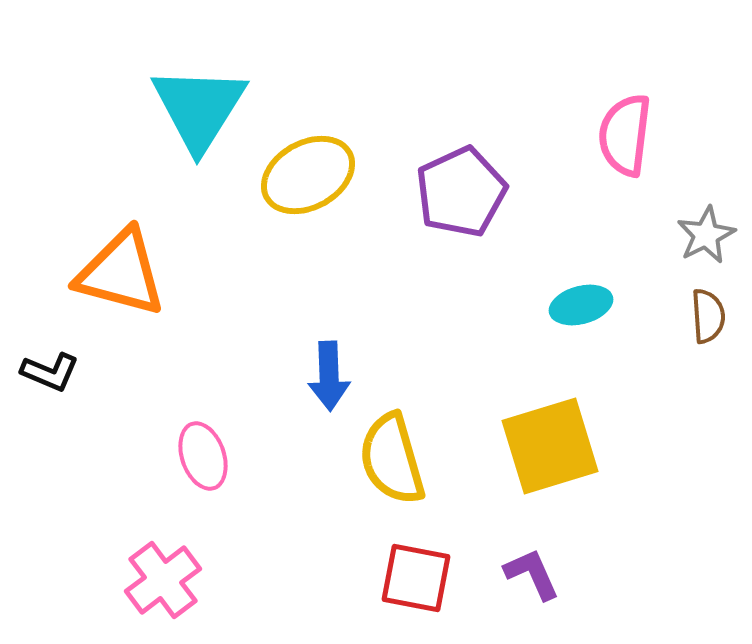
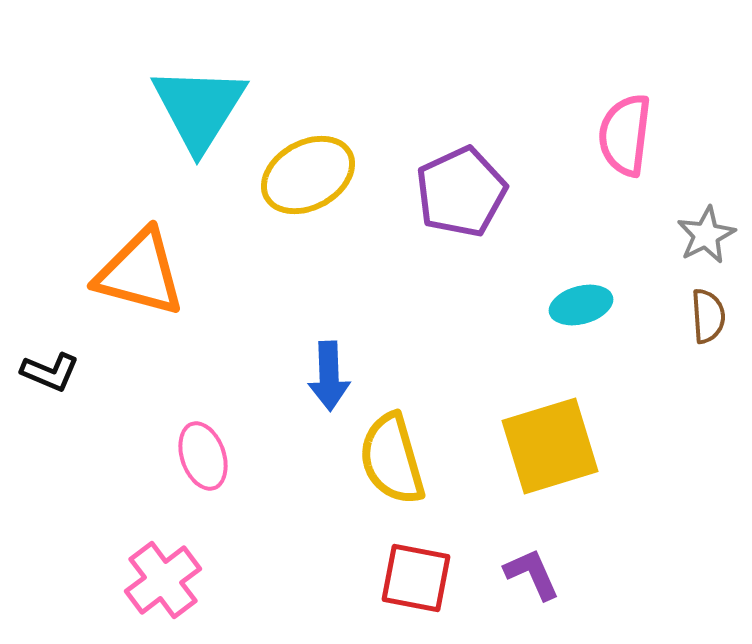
orange triangle: moved 19 px right
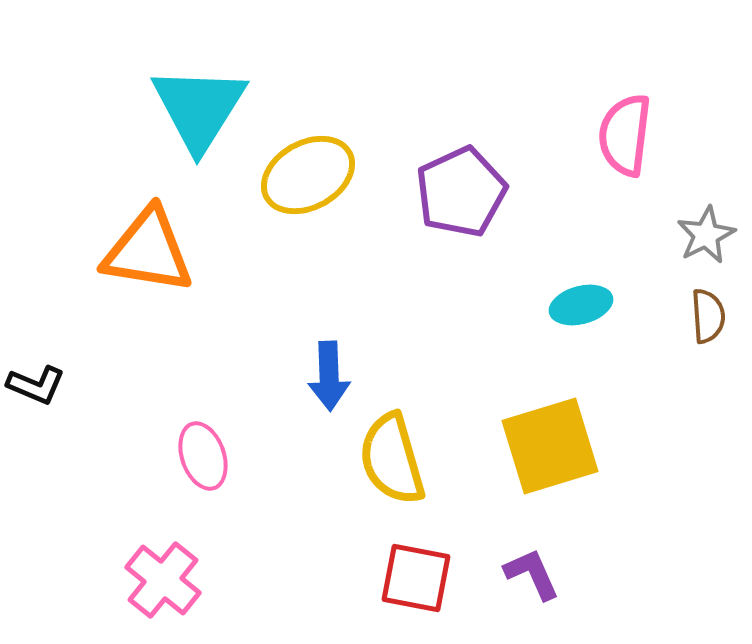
orange triangle: moved 8 px right, 22 px up; rotated 6 degrees counterclockwise
black L-shape: moved 14 px left, 13 px down
pink cross: rotated 14 degrees counterclockwise
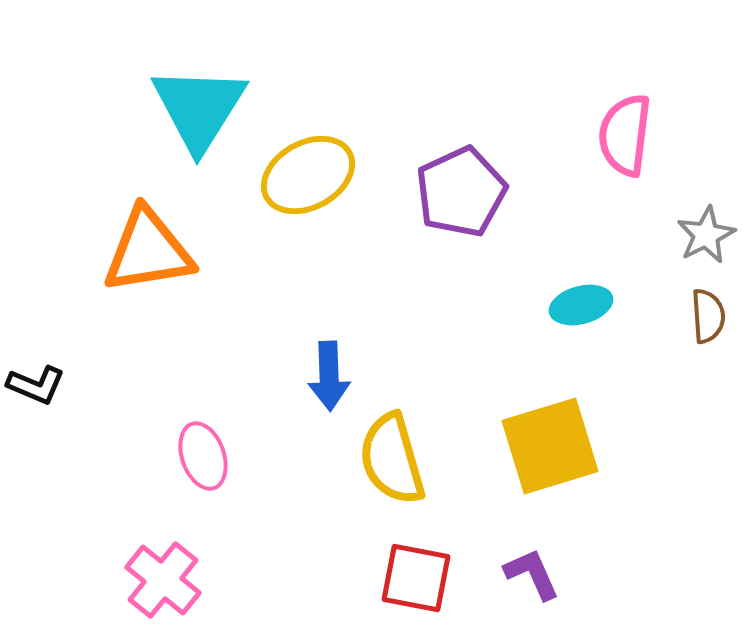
orange triangle: rotated 18 degrees counterclockwise
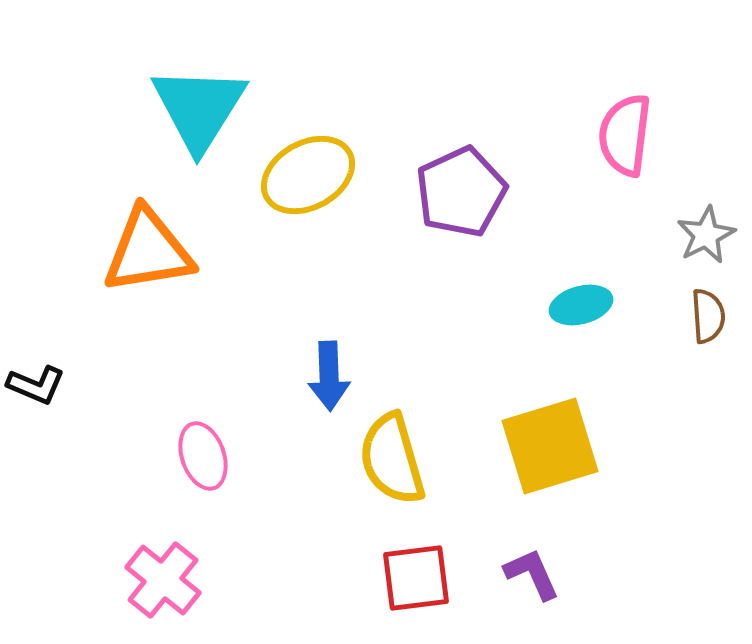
red square: rotated 18 degrees counterclockwise
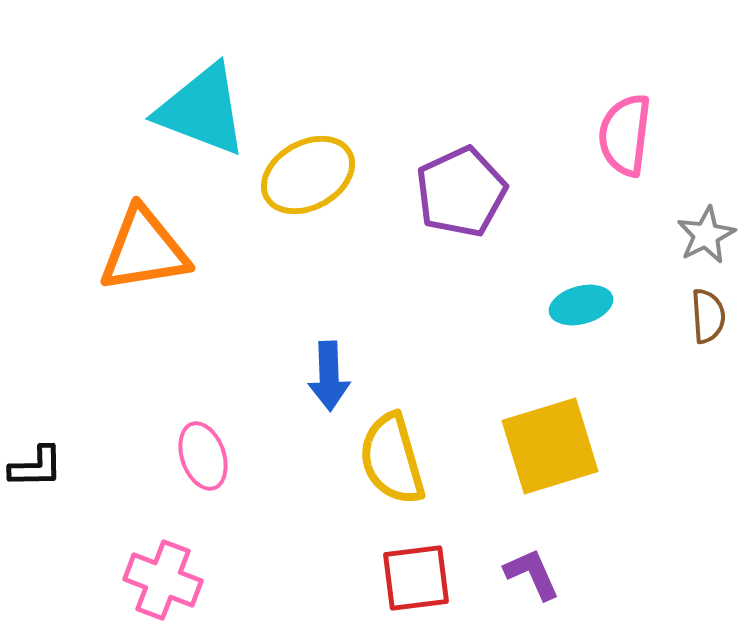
cyan triangle: moved 3 px right, 2 px down; rotated 41 degrees counterclockwise
orange triangle: moved 4 px left, 1 px up
black L-shape: moved 82 px down; rotated 24 degrees counterclockwise
pink cross: rotated 18 degrees counterclockwise
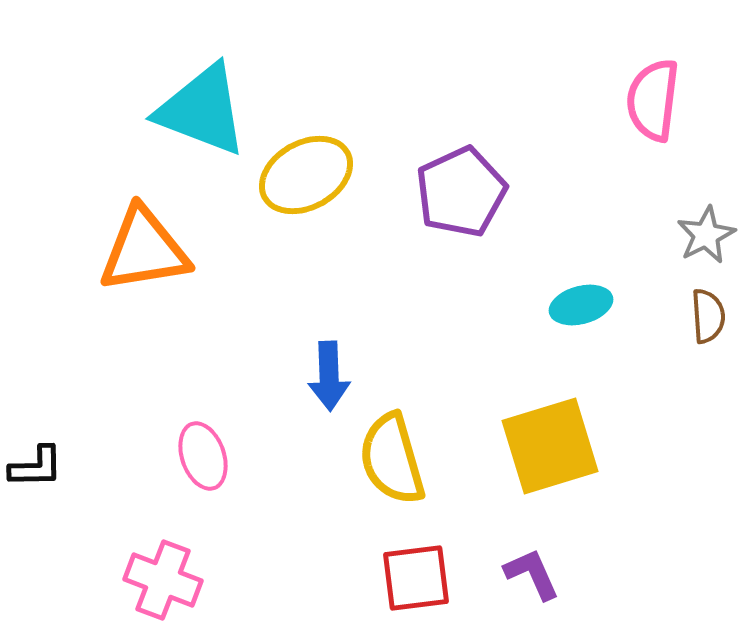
pink semicircle: moved 28 px right, 35 px up
yellow ellipse: moved 2 px left
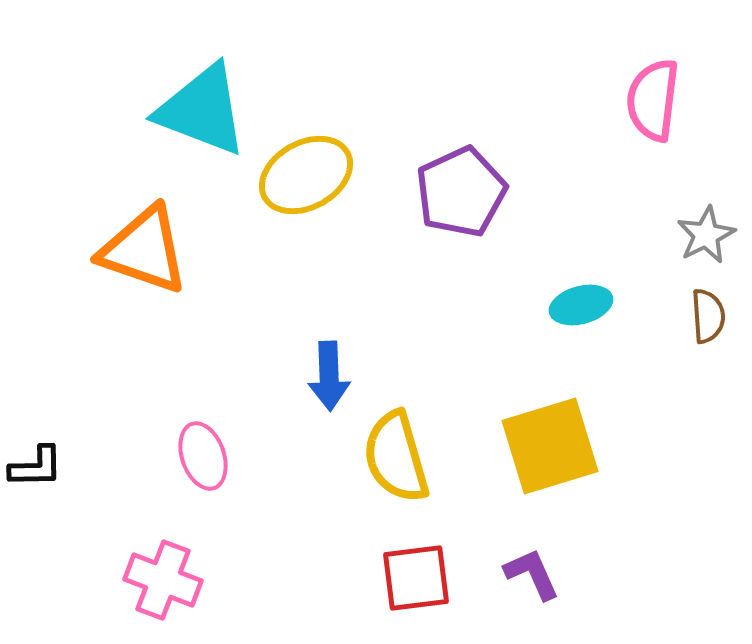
orange triangle: rotated 28 degrees clockwise
yellow semicircle: moved 4 px right, 2 px up
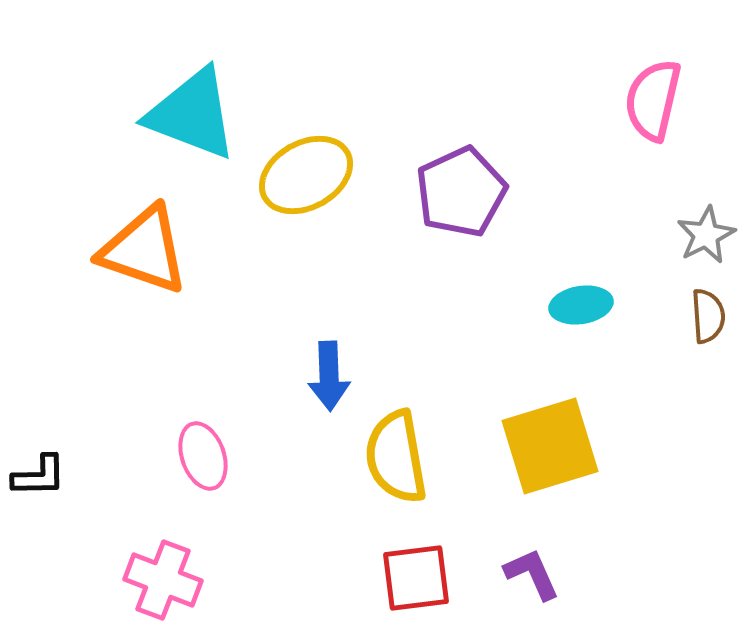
pink semicircle: rotated 6 degrees clockwise
cyan triangle: moved 10 px left, 4 px down
cyan ellipse: rotated 6 degrees clockwise
yellow semicircle: rotated 6 degrees clockwise
black L-shape: moved 3 px right, 9 px down
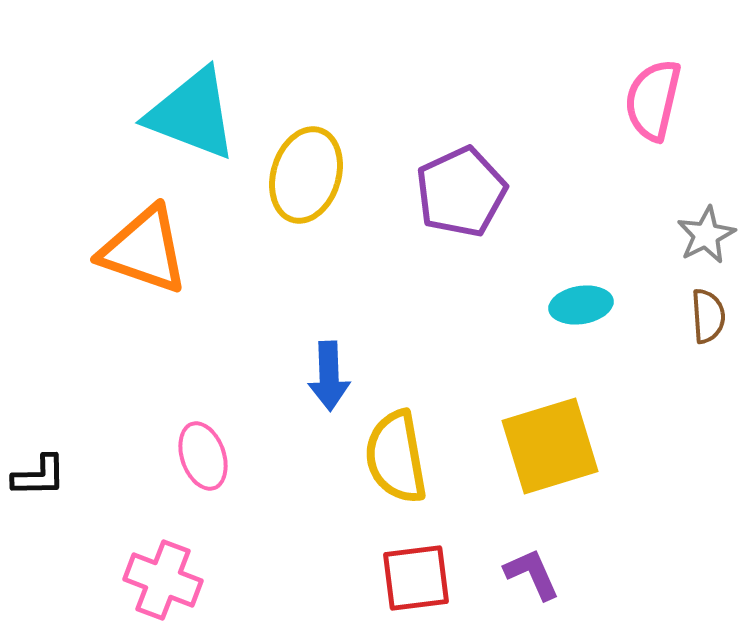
yellow ellipse: rotated 44 degrees counterclockwise
